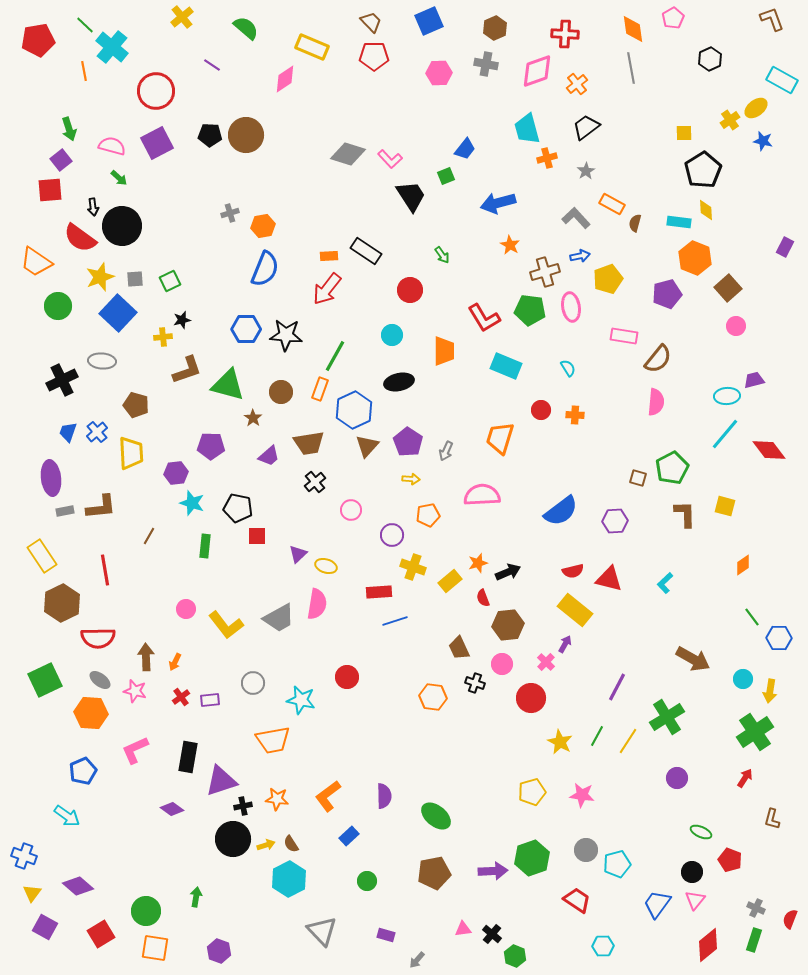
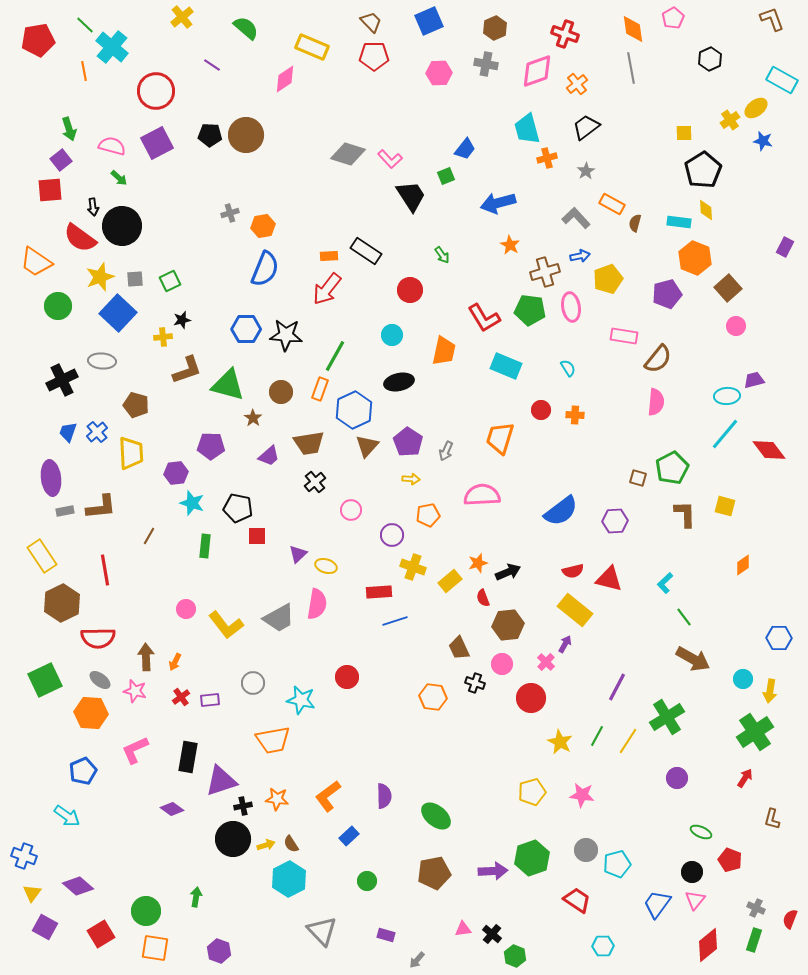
red cross at (565, 34): rotated 16 degrees clockwise
orange trapezoid at (444, 351): rotated 12 degrees clockwise
green line at (752, 617): moved 68 px left
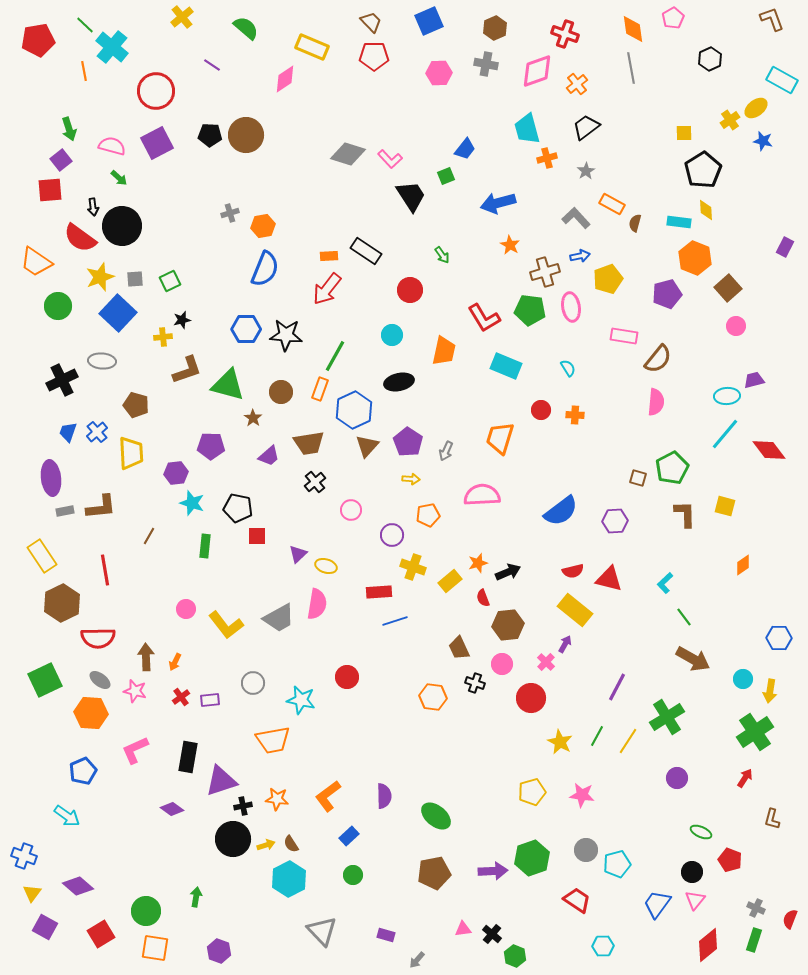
green circle at (367, 881): moved 14 px left, 6 px up
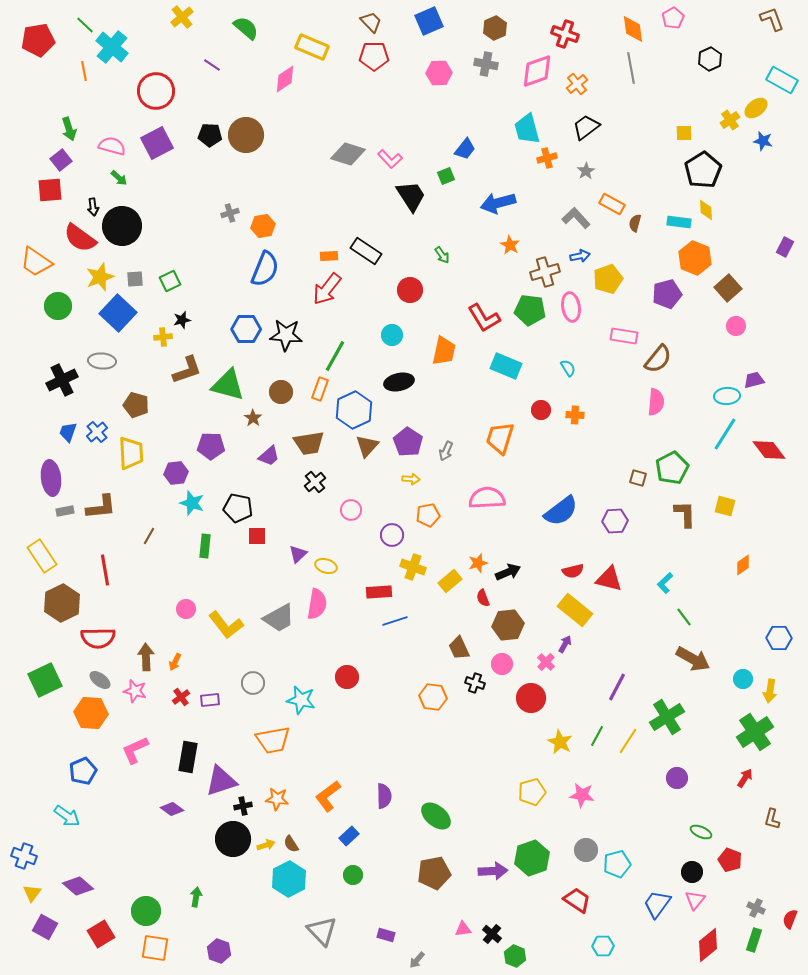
cyan line at (725, 434): rotated 8 degrees counterclockwise
pink semicircle at (482, 495): moved 5 px right, 3 px down
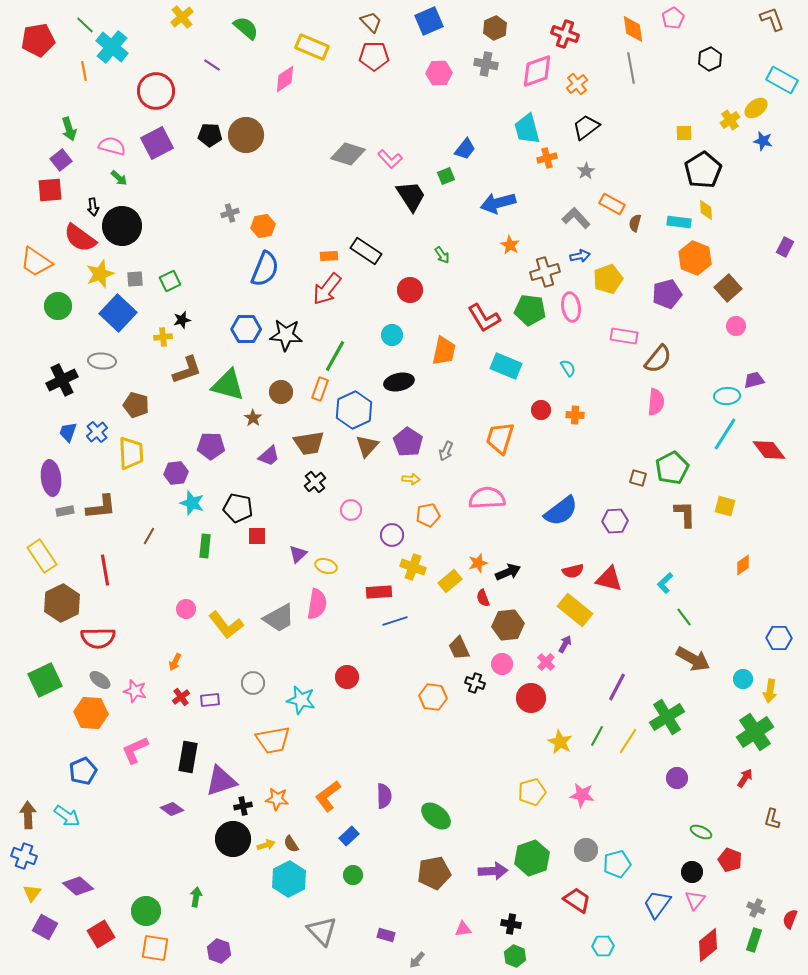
yellow star at (100, 277): moved 3 px up
brown arrow at (146, 657): moved 118 px left, 158 px down
black cross at (492, 934): moved 19 px right, 10 px up; rotated 30 degrees counterclockwise
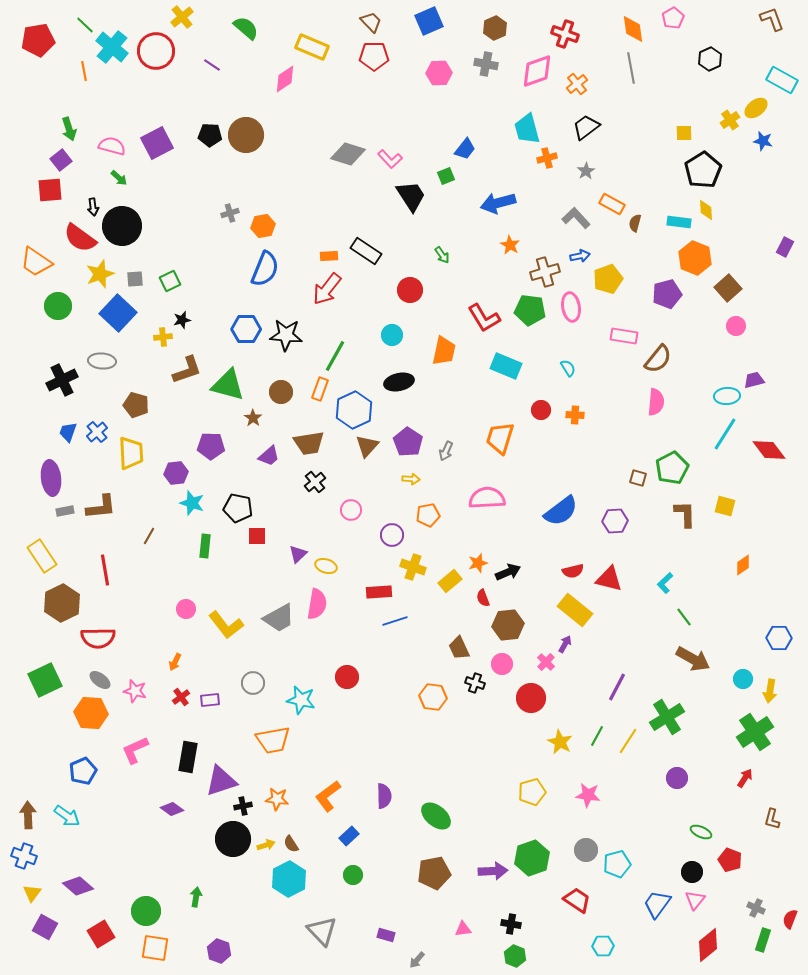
red circle at (156, 91): moved 40 px up
pink star at (582, 795): moved 6 px right
green rectangle at (754, 940): moved 9 px right
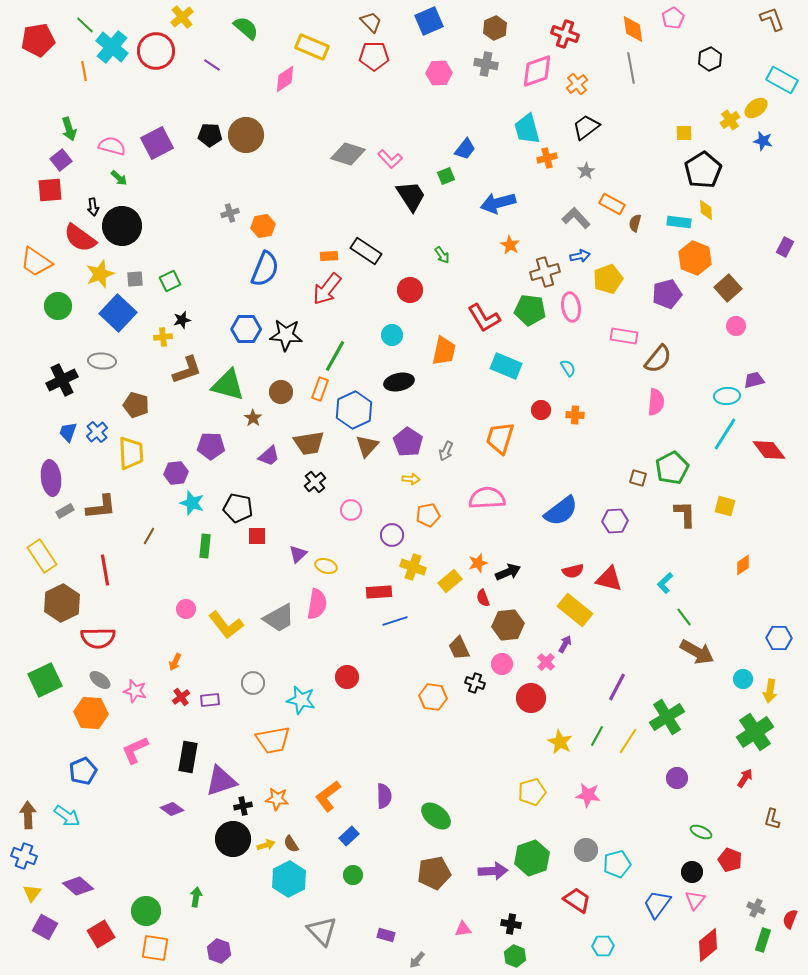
gray rectangle at (65, 511): rotated 18 degrees counterclockwise
brown arrow at (693, 659): moved 4 px right, 7 px up
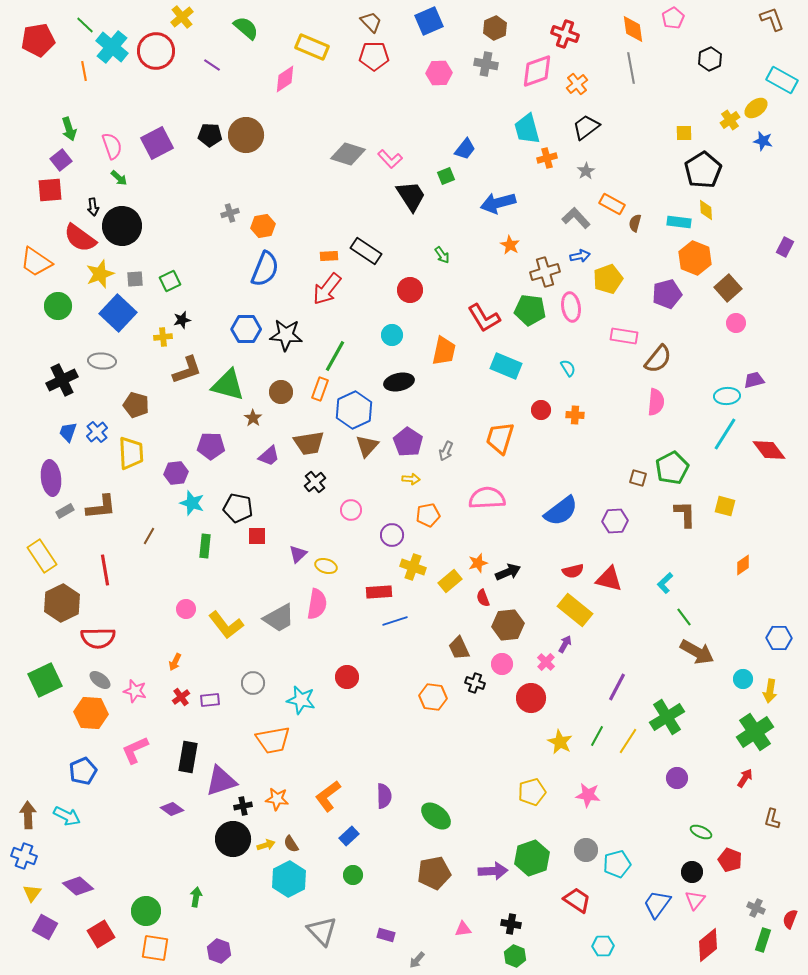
pink semicircle at (112, 146): rotated 56 degrees clockwise
pink circle at (736, 326): moved 3 px up
cyan arrow at (67, 816): rotated 8 degrees counterclockwise
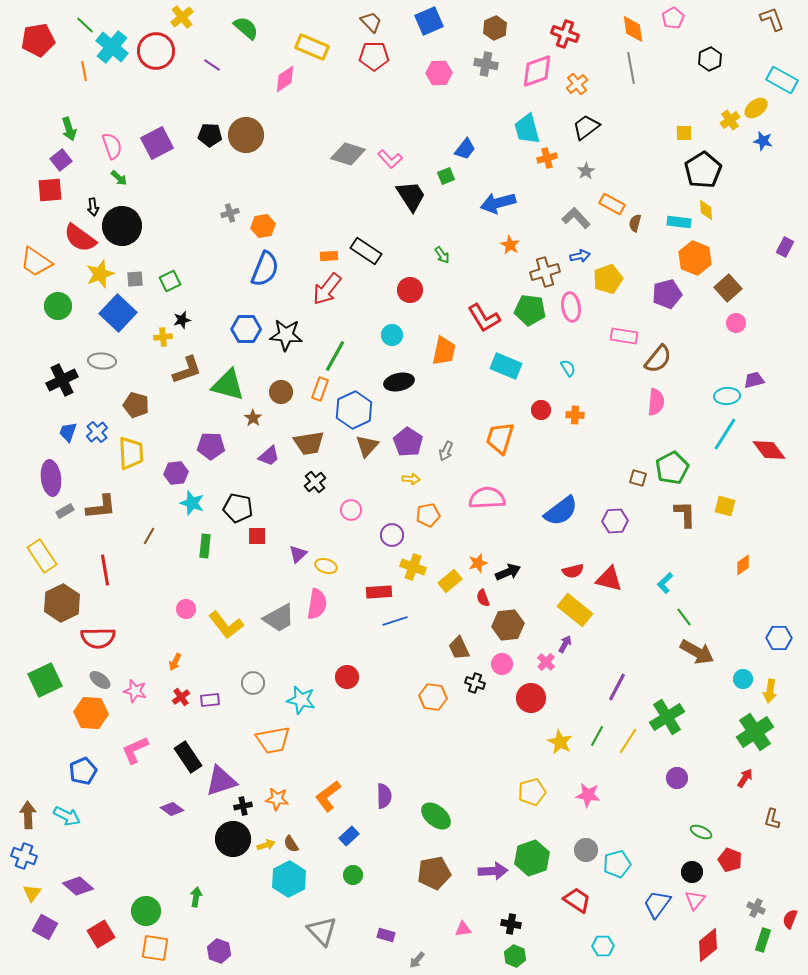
black rectangle at (188, 757): rotated 44 degrees counterclockwise
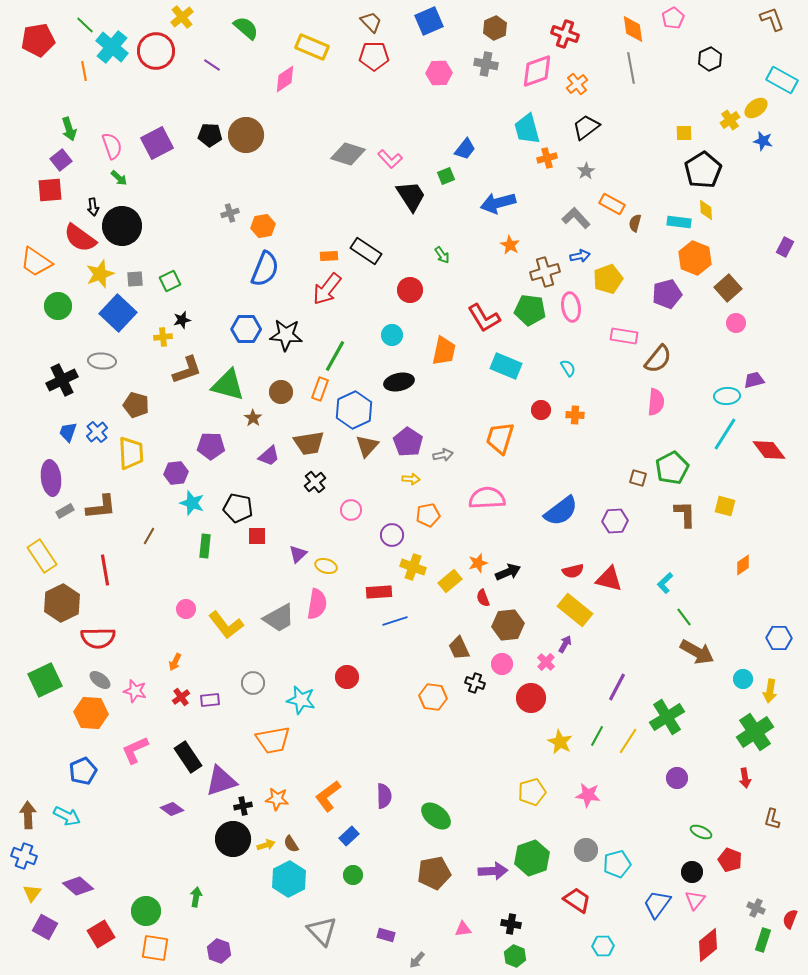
gray arrow at (446, 451): moved 3 px left, 4 px down; rotated 126 degrees counterclockwise
red arrow at (745, 778): rotated 138 degrees clockwise
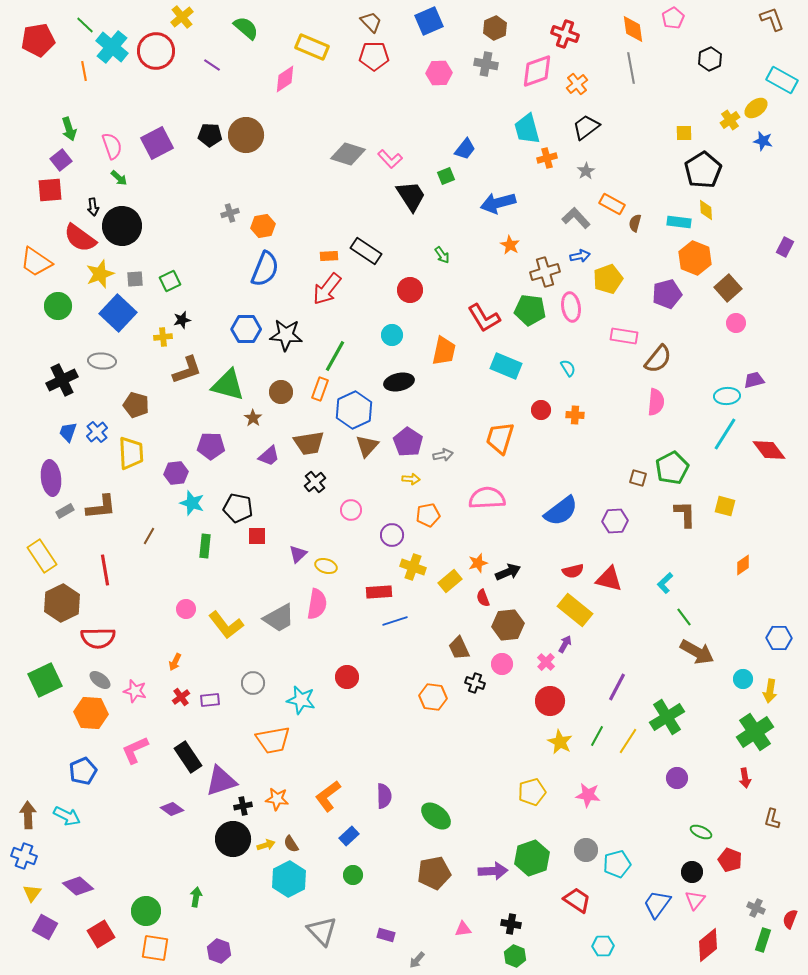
red circle at (531, 698): moved 19 px right, 3 px down
